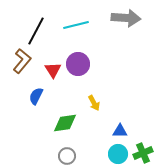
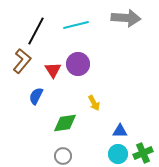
gray circle: moved 4 px left
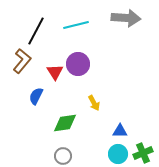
red triangle: moved 2 px right, 2 px down
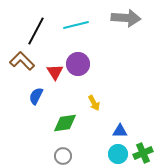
brown L-shape: rotated 85 degrees counterclockwise
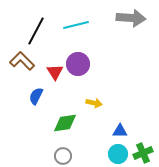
gray arrow: moved 5 px right
yellow arrow: rotated 49 degrees counterclockwise
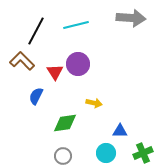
cyan circle: moved 12 px left, 1 px up
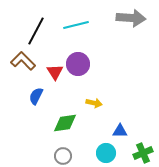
brown L-shape: moved 1 px right
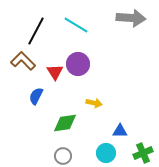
cyan line: rotated 45 degrees clockwise
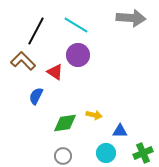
purple circle: moved 9 px up
red triangle: rotated 24 degrees counterclockwise
yellow arrow: moved 12 px down
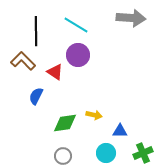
black line: rotated 28 degrees counterclockwise
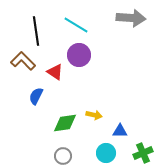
black line: rotated 8 degrees counterclockwise
purple circle: moved 1 px right
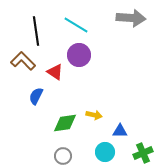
cyan circle: moved 1 px left, 1 px up
